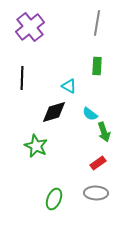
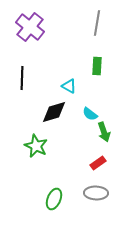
purple cross: rotated 12 degrees counterclockwise
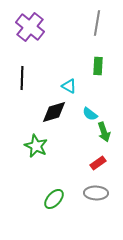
green rectangle: moved 1 px right
green ellipse: rotated 20 degrees clockwise
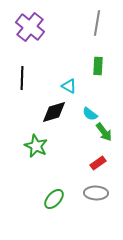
green arrow: rotated 18 degrees counterclockwise
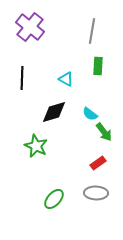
gray line: moved 5 px left, 8 px down
cyan triangle: moved 3 px left, 7 px up
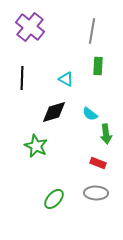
green arrow: moved 2 px right, 2 px down; rotated 30 degrees clockwise
red rectangle: rotated 56 degrees clockwise
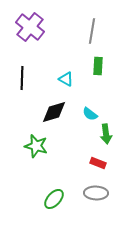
green star: rotated 10 degrees counterclockwise
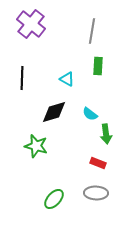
purple cross: moved 1 px right, 3 px up
cyan triangle: moved 1 px right
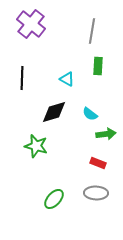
green arrow: rotated 90 degrees counterclockwise
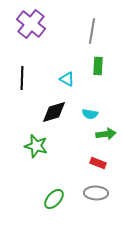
cyan semicircle: rotated 28 degrees counterclockwise
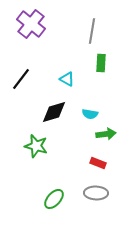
green rectangle: moved 3 px right, 3 px up
black line: moved 1 px left, 1 px down; rotated 35 degrees clockwise
